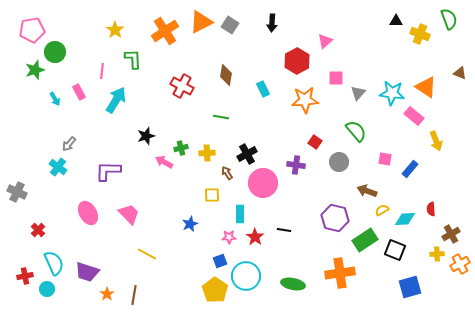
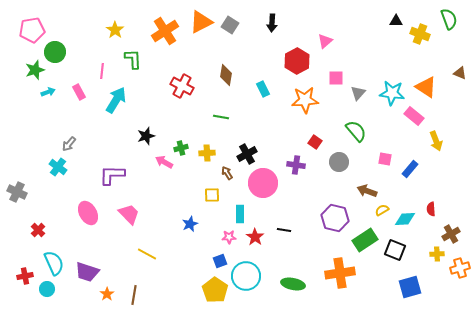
cyan arrow at (55, 99): moved 7 px left, 7 px up; rotated 80 degrees counterclockwise
purple L-shape at (108, 171): moved 4 px right, 4 px down
orange cross at (460, 264): moved 4 px down; rotated 12 degrees clockwise
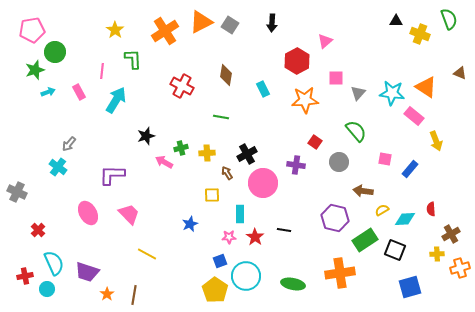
brown arrow at (367, 191): moved 4 px left; rotated 12 degrees counterclockwise
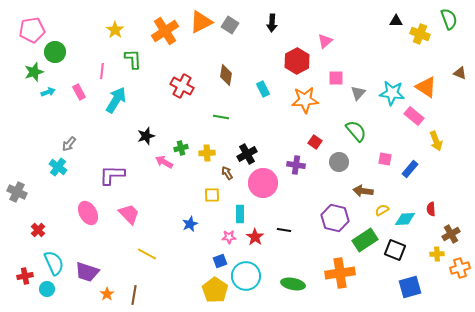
green star at (35, 70): moved 1 px left, 2 px down
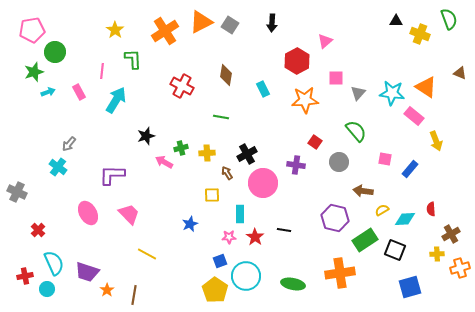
orange star at (107, 294): moved 4 px up
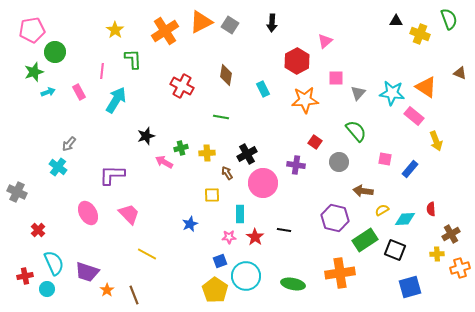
brown line at (134, 295): rotated 30 degrees counterclockwise
